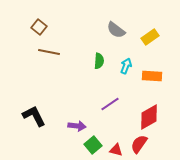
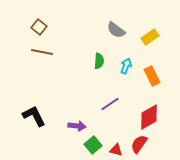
brown line: moved 7 px left
orange rectangle: rotated 60 degrees clockwise
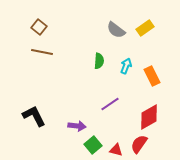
yellow rectangle: moved 5 px left, 9 px up
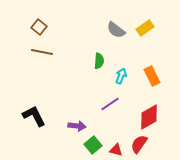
cyan arrow: moved 5 px left, 10 px down
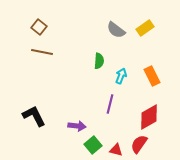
purple line: rotated 42 degrees counterclockwise
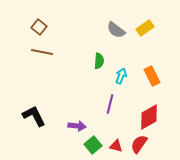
red triangle: moved 4 px up
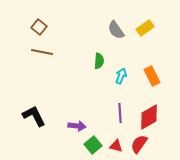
gray semicircle: rotated 18 degrees clockwise
purple line: moved 10 px right, 9 px down; rotated 18 degrees counterclockwise
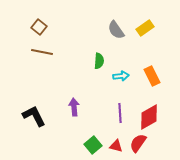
cyan arrow: rotated 63 degrees clockwise
purple arrow: moved 3 px left, 19 px up; rotated 102 degrees counterclockwise
red semicircle: moved 1 px left, 1 px up
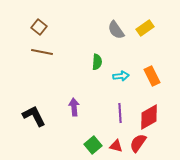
green semicircle: moved 2 px left, 1 px down
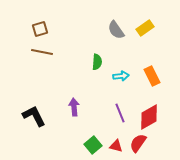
brown square: moved 1 px right, 2 px down; rotated 35 degrees clockwise
purple line: rotated 18 degrees counterclockwise
